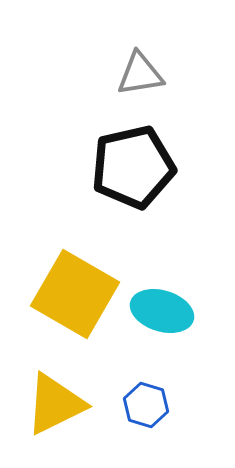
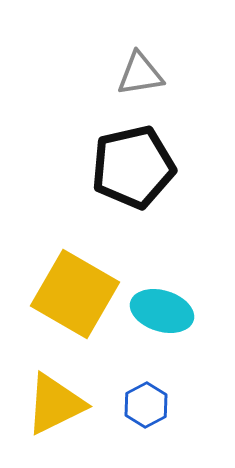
blue hexagon: rotated 15 degrees clockwise
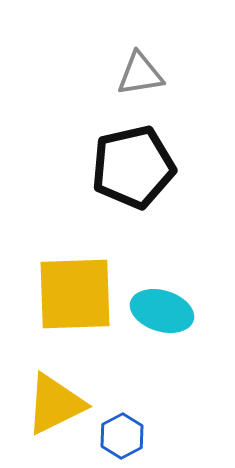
yellow square: rotated 32 degrees counterclockwise
blue hexagon: moved 24 px left, 31 px down
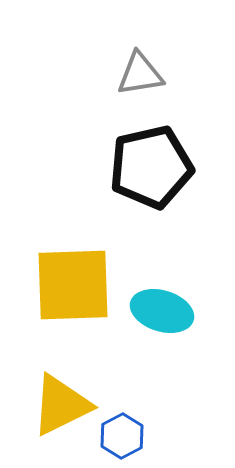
black pentagon: moved 18 px right
yellow square: moved 2 px left, 9 px up
yellow triangle: moved 6 px right, 1 px down
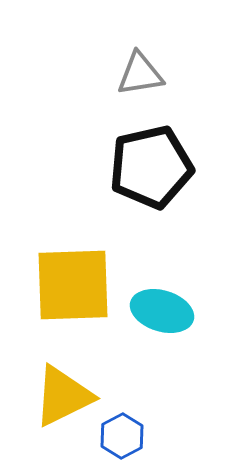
yellow triangle: moved 2 px right, 9 px up
